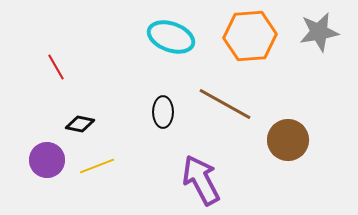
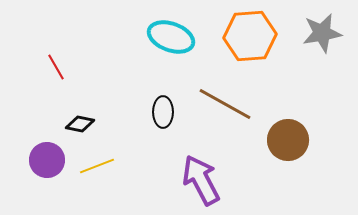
gray star: moved 3 px right, 1 px down
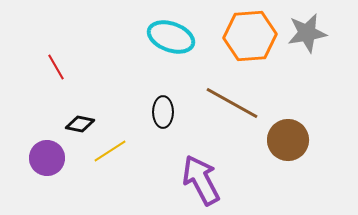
gray star: moved 15 px left
brown line: moved 7 px right, 1 px up
purple circle: moved 2 px up
yellow line: moved 13 px right, 15 px up; rotated 12 degrees counterclockwise
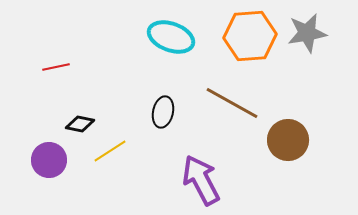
red line: rotated 72 degrees counterclockwise
black ellipse: rotated 12 degrees clockwise
purple circle: moved 2 px right, 2 px down
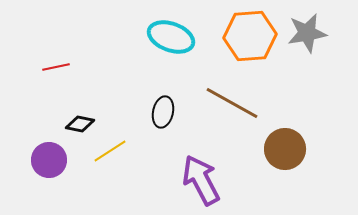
brown circle: moved 3 px left, 9 px down
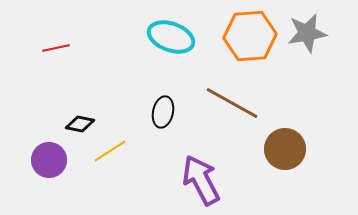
red line: moved 19 px up
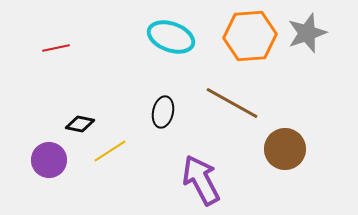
gray star: rotated 9 degrees counterclockwise
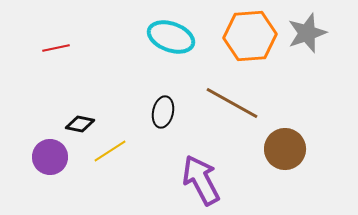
purple circle: moved 1 px right, 3 px up
